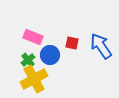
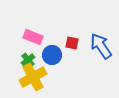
blue circle: moved 2 px right
yellow cross: moved 1 px left, 2 px up
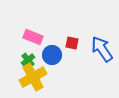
blue arrow: moved 1 px right, 3 px down
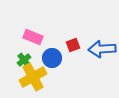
red square: moved 1 px right, 2 px down; rotated 32 degrees counterclockwise
blue arrow: rotated 60 degrees counterclockwise
blue circle: moved 3 px down
green cross: moved 4 px left
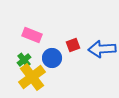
pink rectangle: moved 1 px left, 2 px up
yellow cross: moved 1 px left; rotated 8 degrees counterclockwise
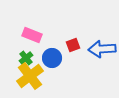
green cross: moved 2 px right, 2 px up
yellow cross: moved 2 px left, 1 px up
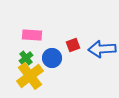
pink rectangle: rotated 18 degrees counterclockwise
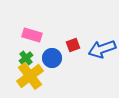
pink rectangle: rotated 12 degrees clockwise
blue arrow: rotated 16 degrees counterclockwise
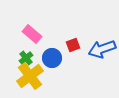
pink rectangle: moved 1 px up; rotated 24 degrees clockwise
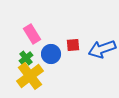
pink rectangle: rotated 18 degrees clockwise
red square: rotated 16 degrees clockwise
blue circle: moved 1 px left, 4 px up
